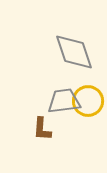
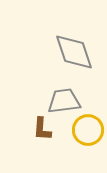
yellow circle: moved 29 px down
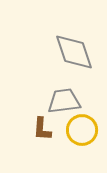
yellow circle: moved 6 px left
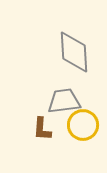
gray diamond: rotated 15 degrees clockwise
yellow circle: moved 1 px right, 5 px up
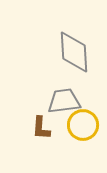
brown L-shape: moved 1 px left, 1 px up
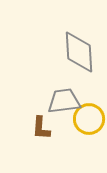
gray diamond: moved 5 px right
yellow circle: moved 6 px right, 6 px up
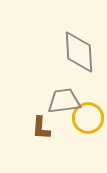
yellow circle: moved 1 px left, 1 px up
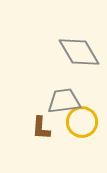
gray diamond: rotated 27 degrees counterclockwise
yellow circle: moved 6 px left, 4 px down
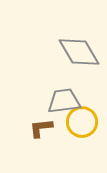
brown L-shape: rotated 80 degrees clockwise
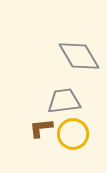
gray diamond: moved 4 px down
yellow circle: moved 9 px left, 12 px down
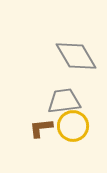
gray diamond: moved 3 px left
yellow circle: moved 8 px up
